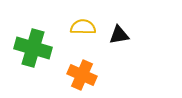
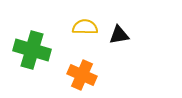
yellow semicircle: moved 2 px right
green cross: moved 1 px left, 2 px down
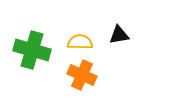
yellow semicircle: moved 5 px left, 15 px down
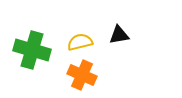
yellow semicircle: rotated 15 degrees counterclockwise
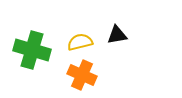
black triangle: moved 2 px left
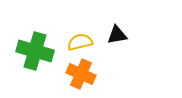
green cross: moved 3 px right, 1 px down
orange cross: moved 1 px left, 1 px up
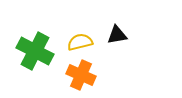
green cross: rotated 12 degrees clockwise
orange cross: moved 1 px down
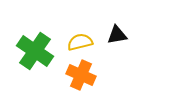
green cross: rotated 6 degrees clockwise
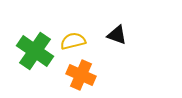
black triangle: rotated 30 degrees clockwise
yellow semicircle: moved 7 px left, 1 px up
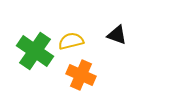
yellow semicircle: moved 2 px left
